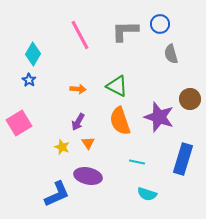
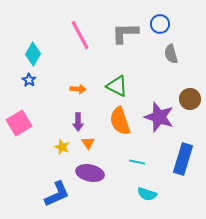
gray L-shape: moved 2 px down
purple arrow: rotated 30 degrees counterclockwise
purple ellipse: moved 2 px right, 3 px up
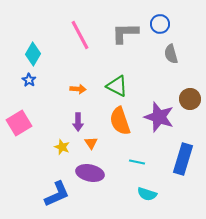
orange triangle: moved 3 px right
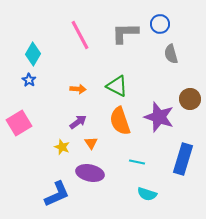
purple arrow: rotated 126 degrees counterclockwise
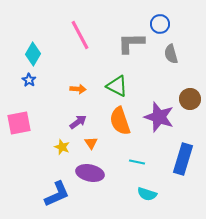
gray L-shape: moved 6 px right, 10 px down
pink square: rotated 20 degrees clockwise
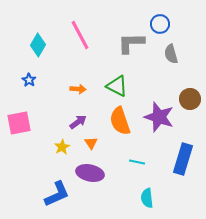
cyan diamond: moved 5 px right, 9 px up
yellow star: rotated 21 degrees clockwise
cyan semicircle: moved 4 px down; rotated 66 degrees clockwise
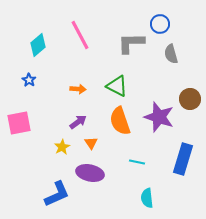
cyan diamond: rotated 20 degrees clockwise
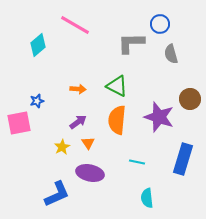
pink line: moved 5 px left, 10 px up; rotated 32 degrees counterclockwise
blue star: moved 8 px right, 21 px down; rotated 24 degrees clockwise
orange semicircle: moved 3 px left, 1 px up; rotated 24 degrees clockwise
orange triangle: moved 3 px left
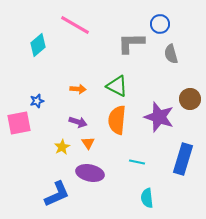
purple arrow: rotated 54 degrees clockwise
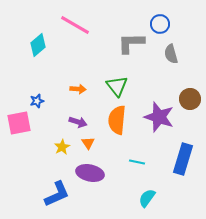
green triangle: rotated 25 degrees clockwise
cyan semicircle: rotated 42 degrees clockwise
